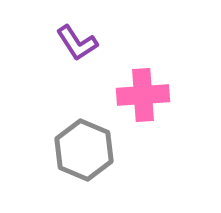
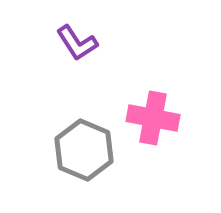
pink cross: moved 10 px right, 23 px down; rotated 15 degrees clockwise
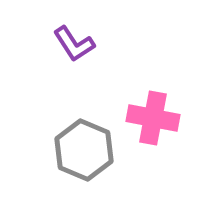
purple L-shape: moved 3 px left, 1 px down
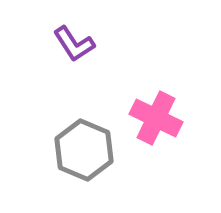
pink cross: moved 3 px right; rotated 15 degrees clockwise
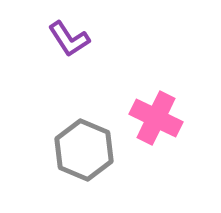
purple L-shape: moved 5 px left, 5 px up
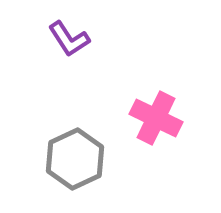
gray hexagon: moved 9 px left, 9 px down; rotated 12 degrees clockwise
